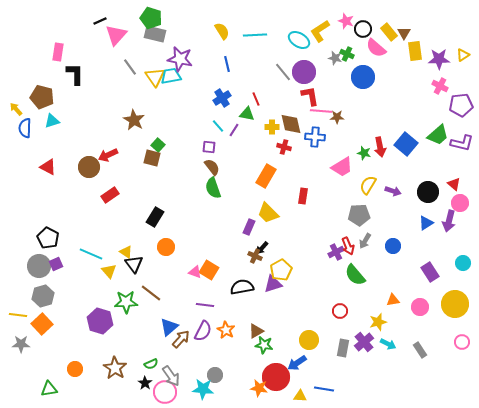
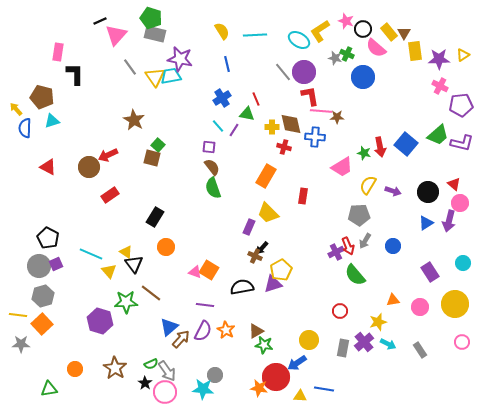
gray arrow at (171, 376): moved 4 px left, 5 px up
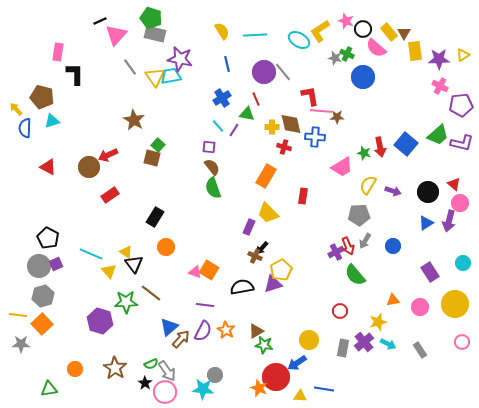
purple circle at (304, 72): moved 40 px left
orange star at (259, 388): rotated 12 degrees clockwise
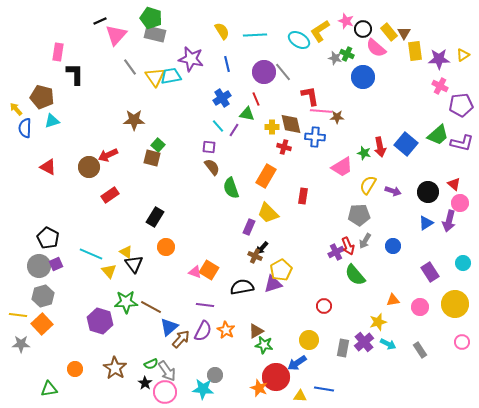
purple star at (180, 59): moved 11 px right
brown star at (134, 120): rotated 30 degrees counterclockwise
green semicircle at (213, 188): moved 18 px right
brown line at (151, 293): moved 14 px down; rotated 10 degrees counterclockwise
red circle at (340, 311): moved 16 px left, 5 px up
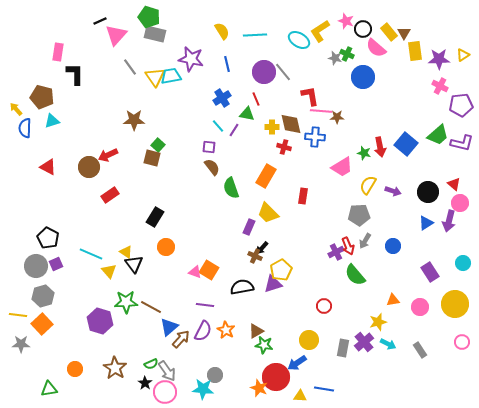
green pentagon at (151, 18): moved 2 px left, 1 px up
gray circle at (39, 266): moved 3 px left
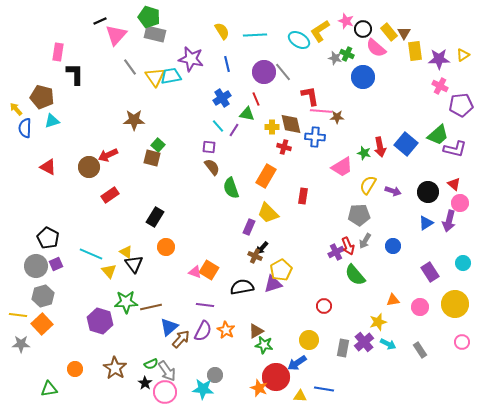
purple L-shape at (462, 143): moved 7 px left, 6 px down
brown line at (151, 307): rotated 40 degrees counterclockwise
